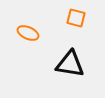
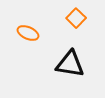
orange square: rotated 30 degrees clockwise
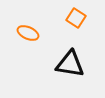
orange square: rotated 12 degrees counterclockwise
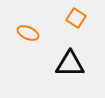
black triangle: rotated 8 degrees counterclockwise
